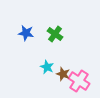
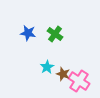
blue star: moved 2 px right
cyan star: rotated 16 degrees clockwise
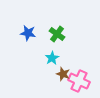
green cross: moved 2 px right
cyan star: moved 5 px right, 9 px up
pink cross: rotated 10 degrees counterclockwise
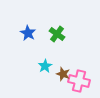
blue star: rotated 21 degrees clockwise
cyan star: moved 7 px left, 8 px down
pink cross: rotated 10 degrees counterclockwise
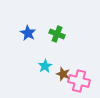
green cross: rotated 14 degrees counterclockwise
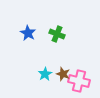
cyan star: moved 8 px down
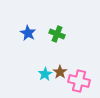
brown star: moved 3 px left, 2 px up; rotated 16 degrees clockwise
